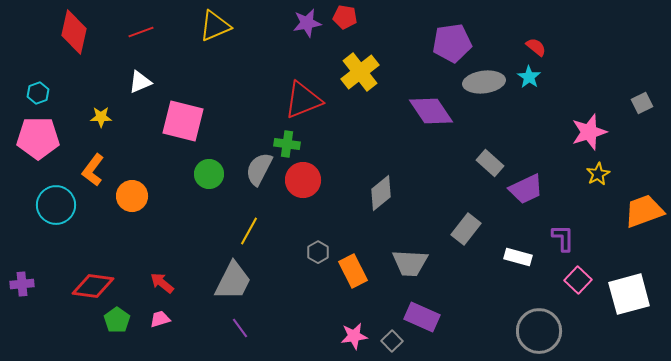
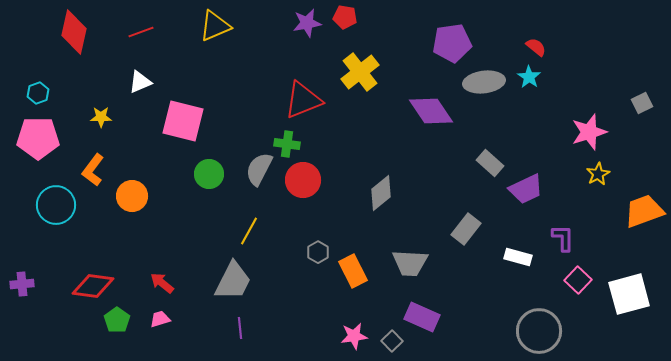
purple line at (240, 328): rotated 30 degrees clockwise
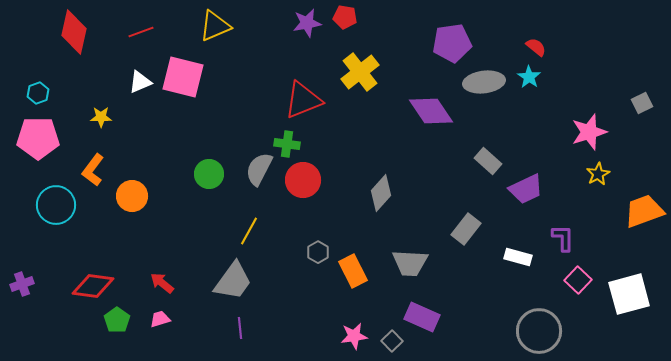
pink square at (183, 121): moved 44 px up
gray rectangle at (490, 163): moved 2 px left, 2 px up
gray diamond at (381, 193): rotated 9 degrees counterclockwise
gray trapezoid at (233, 281): rotated 9 degrees clockwise
purple cross at (22, 284): rotated 15 degrees counterclockwise
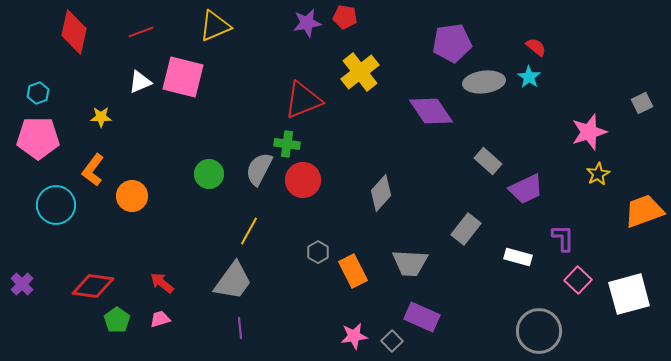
purple cross at (22, 284): rotated 25 degrees counterclockwise
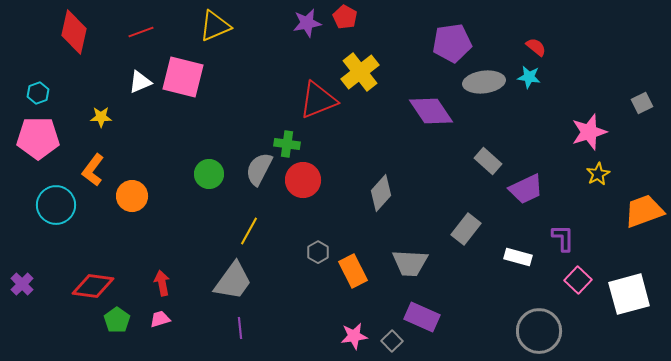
red pentagon at (345, 17): rotated 20 degrees clockwise
cyan star at (529, 77): rotated 25 degrees counterclockwise
red triangle at (303, 100): moved 15 px right
red arrow at (162, 283): rotated 40 degrees clockwise
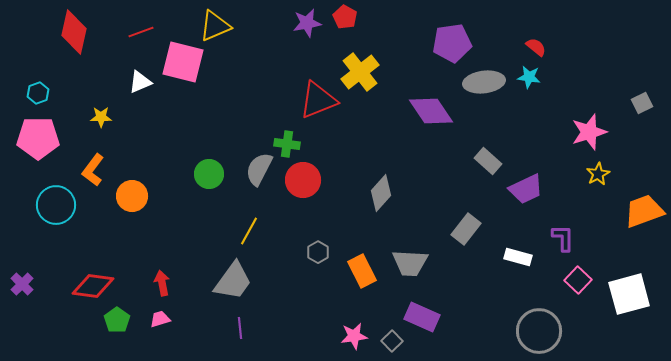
pink square at (183, 77): moved 15 px up
orange rectangle at (353, 271): moved 9 px right
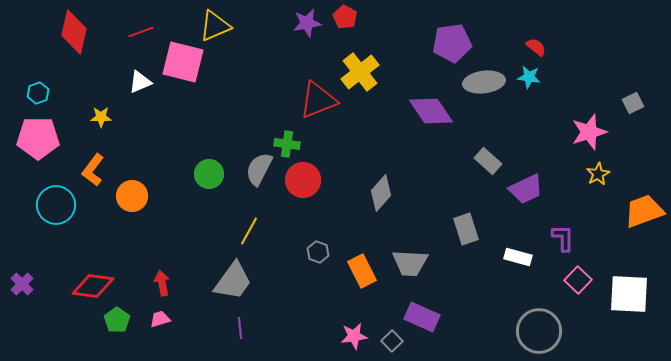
gray square at (642, 103): moved 9 px left
gray rectangle at (466, 229): rotated 56 degrees counterclockwise
gray hexagon at (318, 252): rotated 10 degrees counterclockwise
white square at (629, 294): rotated 18 degrees clockwise
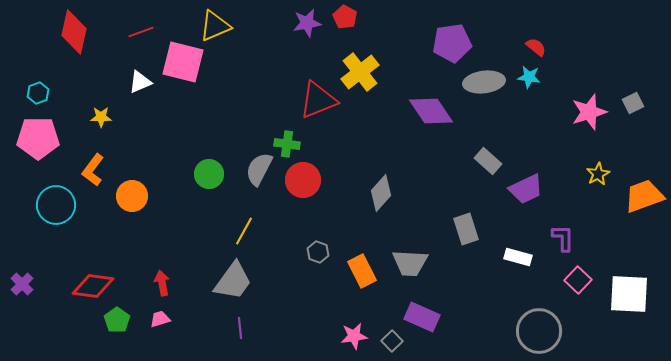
pink star at (589, 132): moved 20 px up
orange trapezoid at (644, 211): moved 15 px up
yellow line at (249, 231): moved 5 px left
